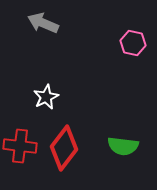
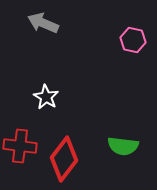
pink hexagon: moved 3 px up
white star: rotated 15 degrees counterclockwise
red diamond: moved 11 px down
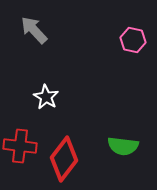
gray arrow: moved 9 px left, 7 px down; rotated 24 degrees clockwise
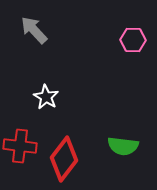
pink hexagon: rotated 10 degrees counterclockwise
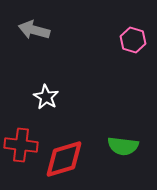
gray arrow: rotated 32 degrees counterclockwise
pink hexagon: rotated 15 degrees clockwise
red cross: moved 1 px right, 1 px up
red diamond: rotated 36 degrees clockwise
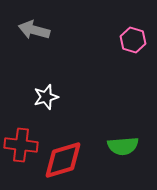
white star: rotated 25 degrees clockwise
green semicircle: rotated 12 degrees counterclockwise
red diamond: moved 1 px left, 1 px down
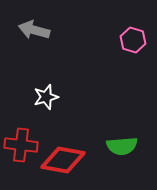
green semicircle: moved 1 px left
red diamond: rotated 27 degrees clockwise
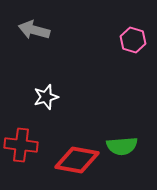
red diamond: moved 14 px right
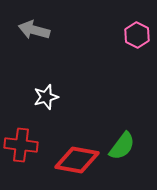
pink hexagon: moved 4 px right, 5 px up; rotated 10 degrees clockwise
green semicircle: rotated 48 degrees counterclockwise
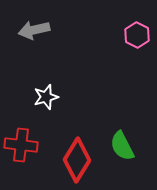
gray arrow: rotated 28 degrees counterclockwise
green semicircle: rotated 116 degrees clockwise
red diamond: rotated 69 degrees counterclockwise
